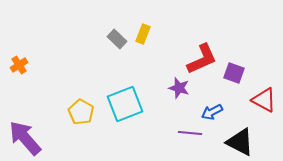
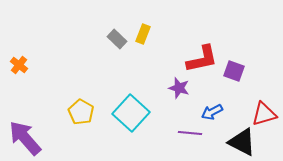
red L-shape: rotated 12 degrees clockwise
orange cross: rotated 18 degrees counterclockwise
purple square: moved 2 px up
red triangle: moved 14 px down; rotated 44 degrees counterclockwise
cyan square: moved 6 px right, 9 px down; rotated 27 degrees counterclockwise
black triangle: moved 2 px right
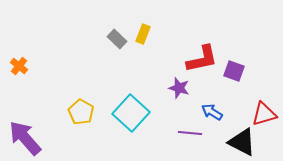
orange cross: moved 1 px down
blue arrow: rotated 60 degrees clockwise
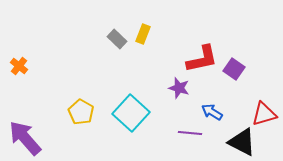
purple square: moved 2 px up; rotated 15 degrees clockwise
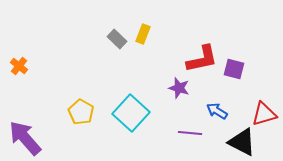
purple square: rotated 20 degrees counterclockwise
blue arrow: moved 5 px right, 1 px up
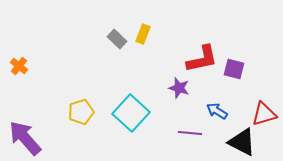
yellow pentagon: rotated 25 degrees clockwise
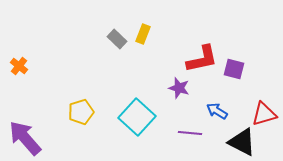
cyan square: moved 6 px right, 4 px down
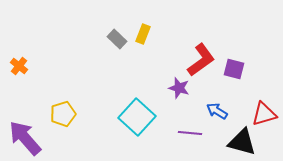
red L-shape: moved 1 px left, 1 px down; rotated 24 degrees counterclockwise
yellow pentagon: moved 18 px left, 2 px down
black triangle: rotated 12 degrees counterclockwise
